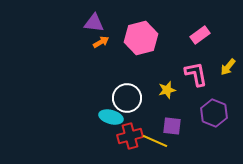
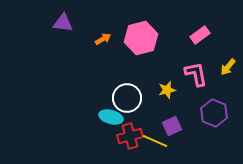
purple triangle: moved 31 px left
orange arrow: moved 2 px right, 3 px up
purple square: rotated 30 degrees counterclockwise
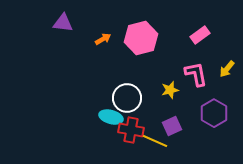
yellow arrow: moved 1 px left, 2 px down
yellow star: moved 3 px right
purple hexagon: rotated 8 degrees clockwise
red cross: moved 1 px right, 6 px up; rotated 25 degrees clockwise
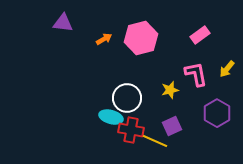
orange arrow: moved 1 px right
purple hexagon: moved 3 px right
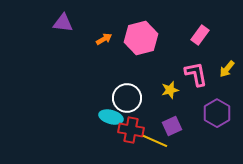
pink rectangle: rotated 18 degrees counterclockwise
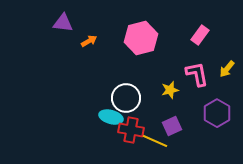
orange arrow: moved 15 px left, 2 px down
pink L-shape: moved 1 px right
white circle: moved 1 px left
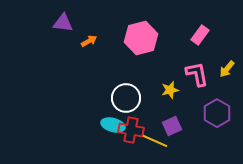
cyan ellipse: moved 2 px right, 8 px down
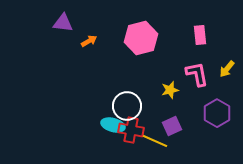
pink rectangle: rotated 42 degrees counterclockwise
white circle: moved 1 px right, 8 px down
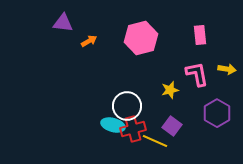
yellow arrow: rotated 120 degrees counterclockwise
purple square: rotated 30 degrees counterclockwise
red cross: moved 2 px right, 1 px up; rotated 25 degrees counterclockwise
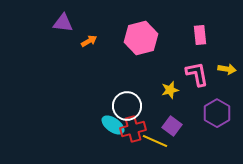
cyan ellipse: rotated 20 degrees clockwise
